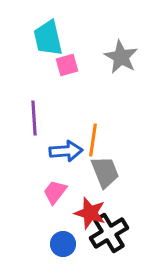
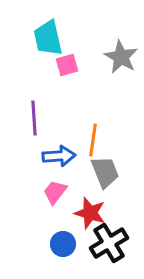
blue arrow: moved 7 px left, 5 px down
black cross: moved 10 px down
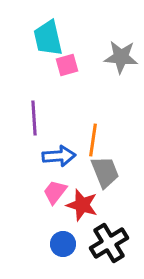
gray star: rotated 24 degrees counterclockwise
red star: moved 8 px left, 8 px up
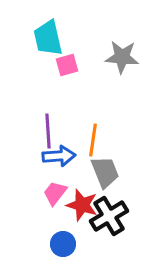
gray star: moved 1 px right
purple line: moved 14 px right, 13 px down
pink trapezoid: moved 1 px down
black cross: moved 27 px up
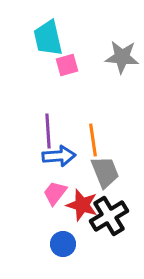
orange line: rotated 16 degrees counterclockwise
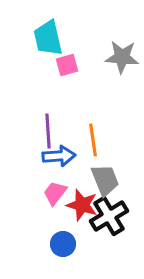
gray trapezoid: moved 8 px down
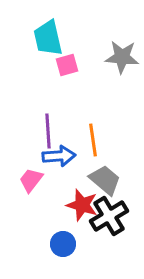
gray trapezoid: rotated 28 degrees counterclockwise
pink trapezoid: moved 24 px left, 13 px up
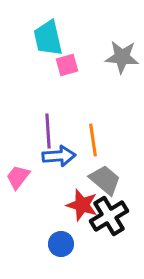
pink trapezoid: moved 13 px left, 3 px up
blue circle: moved 2 px left
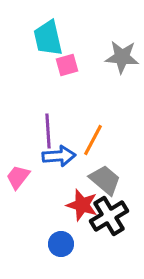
orange line: rotated 36 degrees clockwise
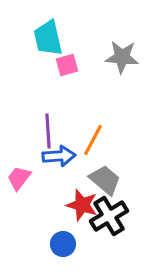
pink trapezoid: moved 1 px right, 1 px down
blue circle: moved 2 px right
